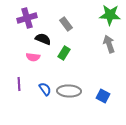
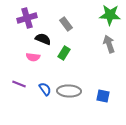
purple line: rotated 64 degrees counterclockwise
blue square: rotated 16 degrees counterclockwise
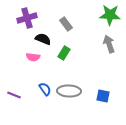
purple line: moved 5 px left, 11 px down
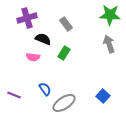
gray ellipse: moved 5 px left, 12 px down; rotated 35 degrees counterclockwise
blue square: rotated 32 degrees clockwise
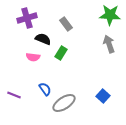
green rectangle: moved 3 px left
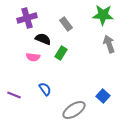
green star: moved 7 px left
gray ellipse: moved 10 px right, 7 px down
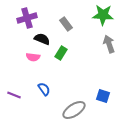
black semicircle: moved 1 px left
blue semicircle: moved 1 px left
blue square: rotated 24 degrees counterclockwise
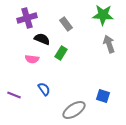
pink semicircle: moved 1 px left, 2 px down
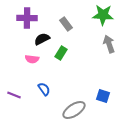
purple cross: rotated 18 degrees clockwise
black semicircle: rotated 49 degrees counterclockwise
